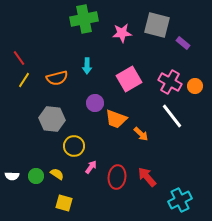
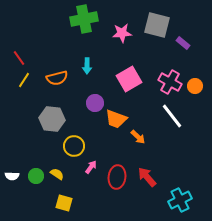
orange arrow: moved 3 px left, 3 px down
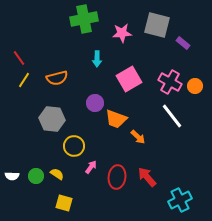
cyan arrow: moved 10 px right, 7 px up
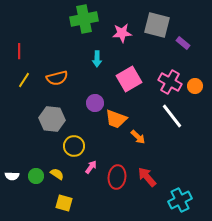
red line: moved 7 px up; rotated 35 degrees clockwise
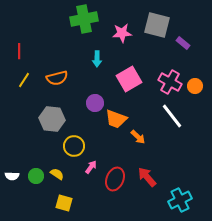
red ellipse: moved 2 px left, 2 px down; rotated 15 degrees clockwise
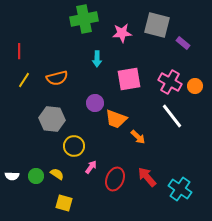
pink square: rotated 20 degrees clockwise
cyan cross: moved 11 px up; rotated 30 degrees counterclockwise
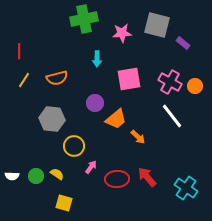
orange trapezoid: rotated 60 degrees counterclockwise
red ellipse: moved 2 px right; rotated 65 degrees clockwise
cyan cross: moved 6 px right, 1 px up
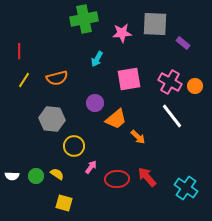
gray square: moved 2 px left, 1 px up; rotated 12 degrees counterclockwise
cyan arrow: rotated 28 degrees clockwise
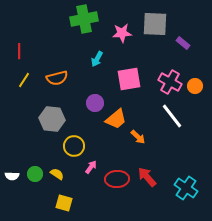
green circle: moved 1 px left, 2 px up
